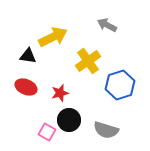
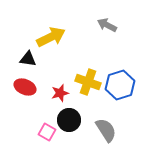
yellow arrow: moved 2 px left
black triangle: moved 3 px down
yellow cross: moved 21 px down; rotated 35 degrees counterclockwise
red ellipse: moved 1 px left
gray semicircle: rotated 140 degrees counterclockwise
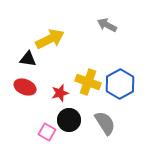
yellow arrow: moved 1 px left, 2 px down
blue hexagon: moved 1 px up; rotated 12 degrees counterclockwise
gray semicircle: moved 1 px left, 7 px up
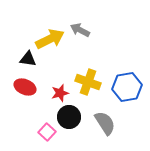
gray arrow: moved 27 px left, 5 px down
blue hexagon: moved 7 px right, 3 px down; rotated 20 degrees clockwise
black circle: moved 3 px up
pink square: rotated 12 degrees clockwise
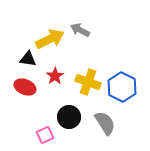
blue hexagon: moved 5 px left; rotated 24 degrees counterclockwise
red star: moved 5 px left, 17 px up; rotated 18 degrees counterclockwise
pink square: moved 2 px left, 3 px down; rotated 24 degrees clockwise
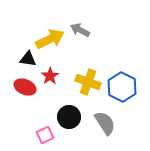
red star: moved 5 px left
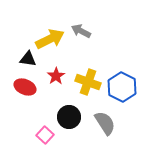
gray arrow: moved 1 px right, 1 px down
red star: moved 6 px right
pink square: rotated 24 degrees counterclockwise
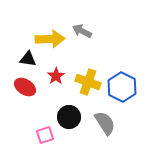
gray arrow: moved 1 px right
yellow arrow: rotated 24 degrees clockwise
red ellipse: rotated 10 degrees clockwise
pink square: rotated 30 degrees clockwise
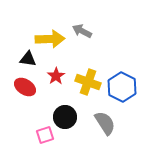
black circle: moved 4 px left
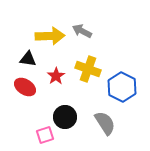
yellow arrow: moved 3 px up
yellow cross: moved 13 px up
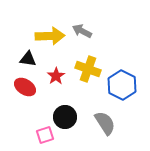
blue hexagon: moved 2 px up
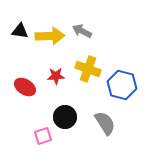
black triangle: moved 8 px left, 28 px up
red star: rotated 30 degrees clockwise
blue hexagon: rotated 12 degrees counterclockwise
pink square: moved 2 px left, 1 px down
